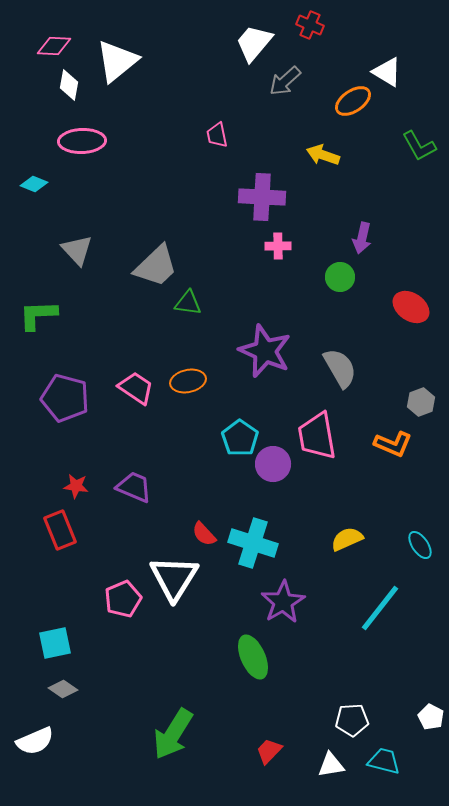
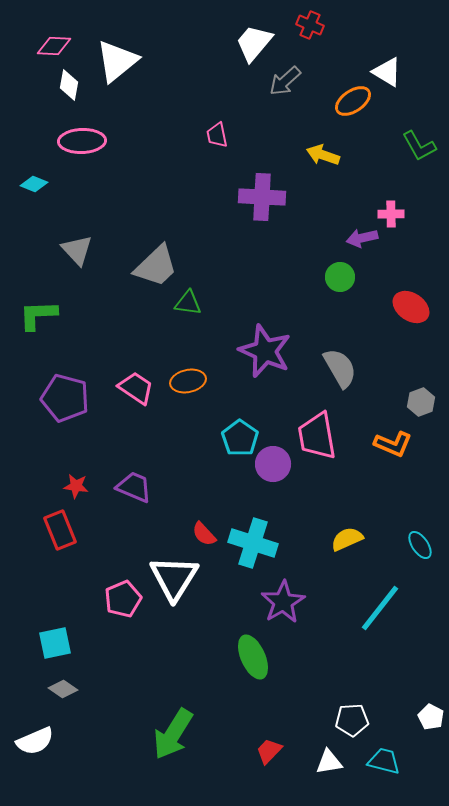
purple arrow at (362, 238): rotated 64 degrees clockwise
pink cross at (278, 246): moved 113 px right, 32 px up
white triangle at (331, 765): moved 2 px left, 3 px up
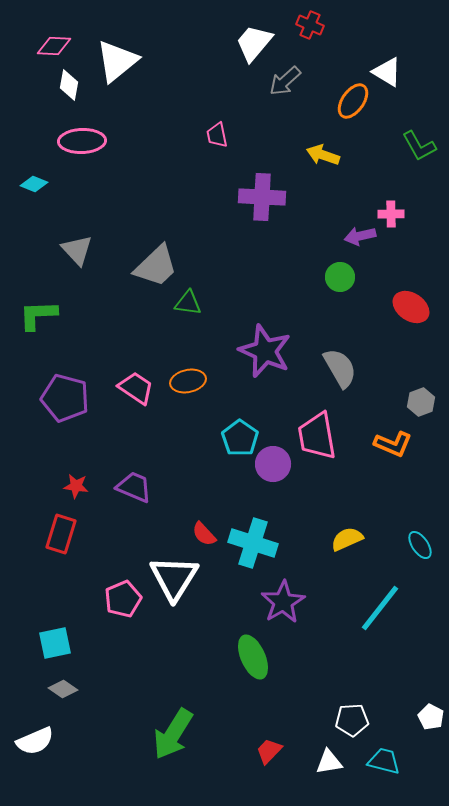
orange ellipse at (353, 101): rotated 21 degrees counterclockwise
purple arrow at (362, 238): moved 2 px left, 2 px up
red rectangle at (60, 530): moved 1 px right, 4 px down; rotated 39 degrees clockwise
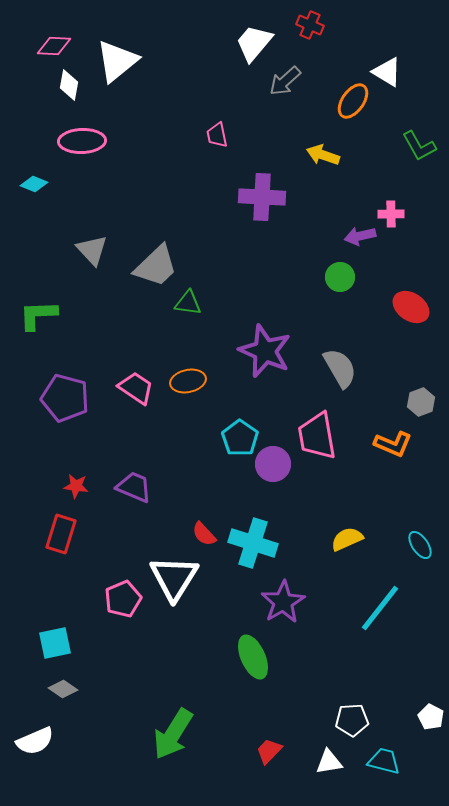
gray triangle at (77, 250): moved 15 px right
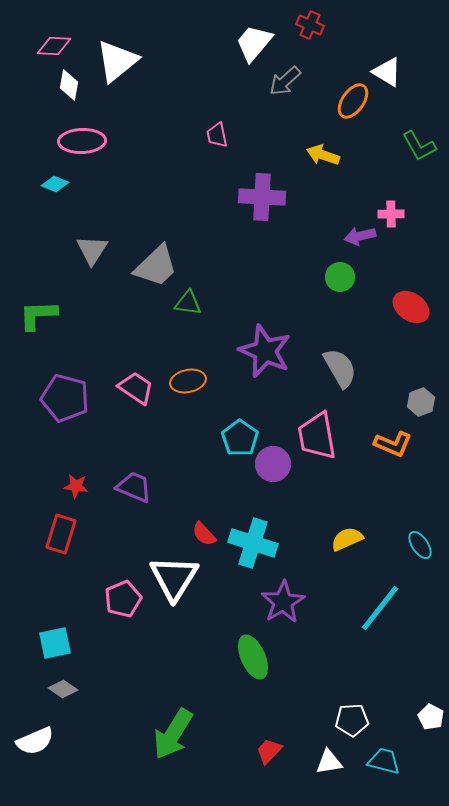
cyan diamond at (34, 184): moved 21 px right
gray triangle at (92, 250): rotated 16 degrees clockwise
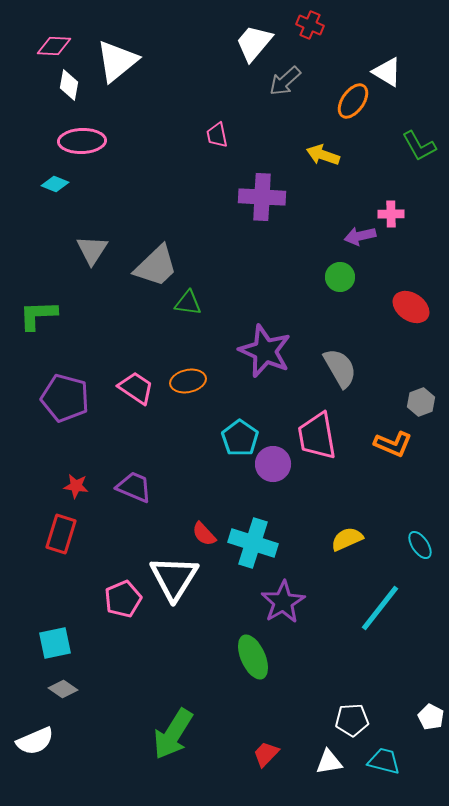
red trapezoid at (269, 751): moved 3 px left, 3 px down
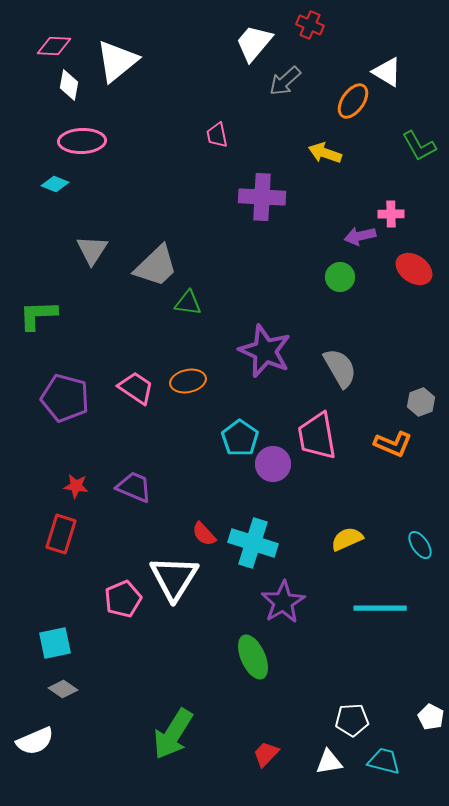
yellow arrow at (323, 155): moved 2 px right, 2 px up
red ellipse at (411, 307): moved 3 px right, 38 px up
cyan line at (380, 608): rotated 52 degrees clockwise
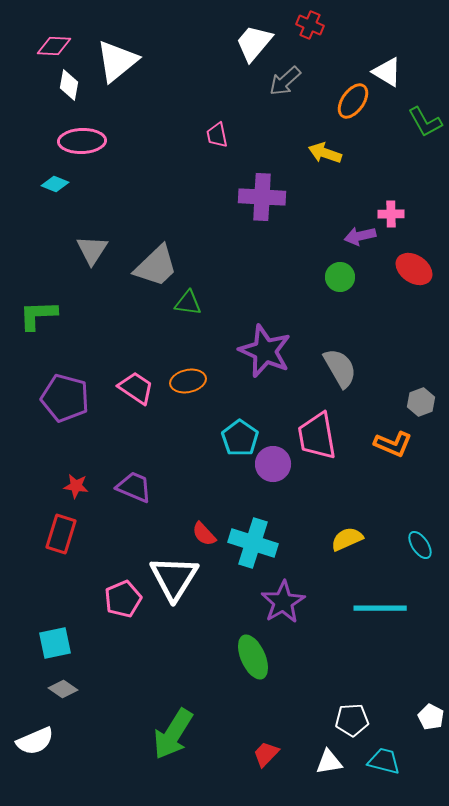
green L-shape at (419, 146): moved 6 px right, 24 px up
